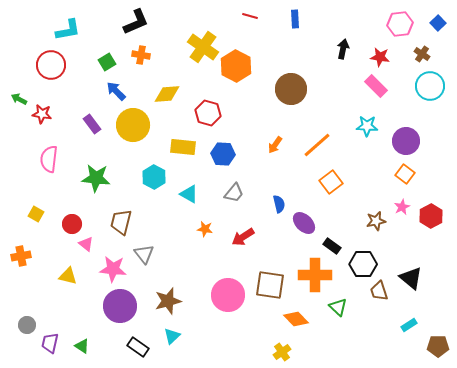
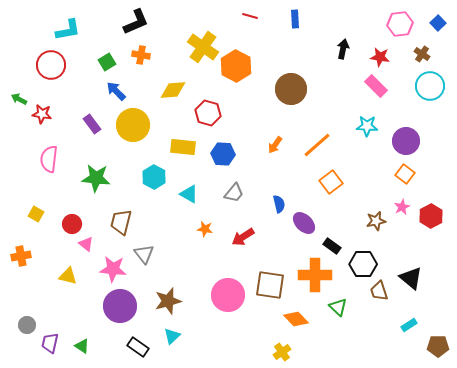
yellow diamond at (167, 94): moved 6 px right, 4 px up
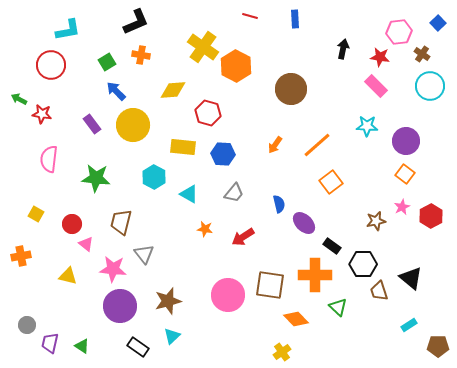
pink hexagon at (400, 24): moved 1 px left, 8 px down
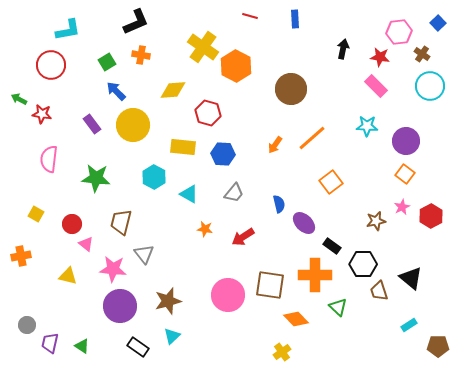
orange line at (317, 145): moved 5 px left, 7 px up
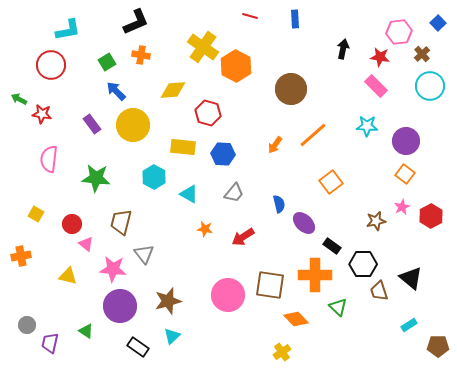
brown cross at (422, 54): rotated 14 degrees clockwise
orange line at (312, 138): moved 1 px right, 3 px up
green triangle at (82, 346): moved 4 px right, 15 px up
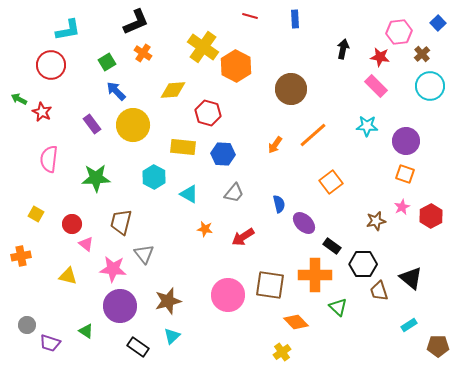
orange cross at (141, 55): moved 2 px right, 2 px up; rotated 24 degrees clockwise
red star at (42, 114): moved 2 px up; rotated 18 degrees clockwise
orange square at (405, 174): rotated 18 degrees counterclockwise
green star at (96, 178): rotated 8 degrees counterclockwise
orange diamond at (296, 319): moved 3 px down
purple trapezoid at (50, 343): rotated 85 degrees counterclockwise
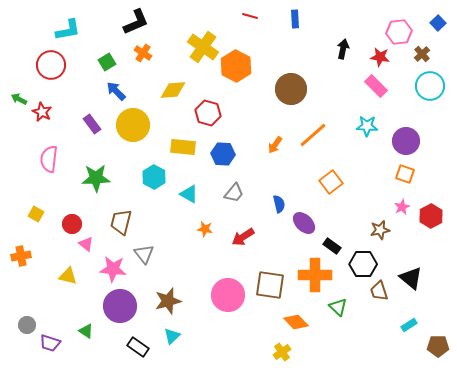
brown star at (376, 221): moved 4 px right, 9 px down
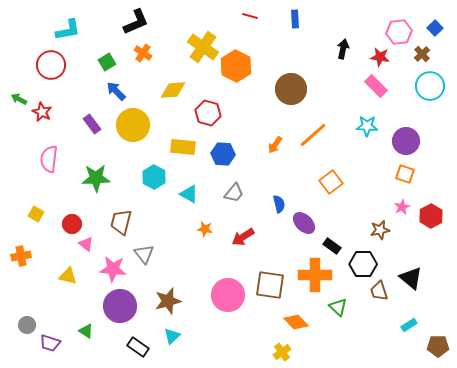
blue square at (438, 23): moved 3 px left, 5 px down
